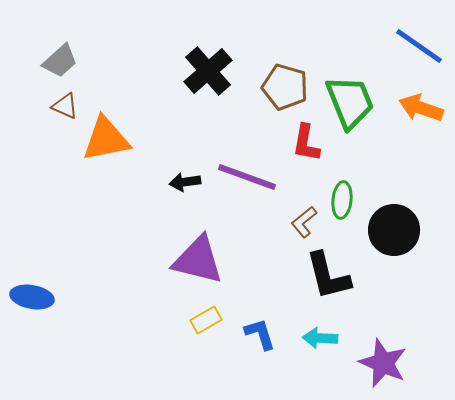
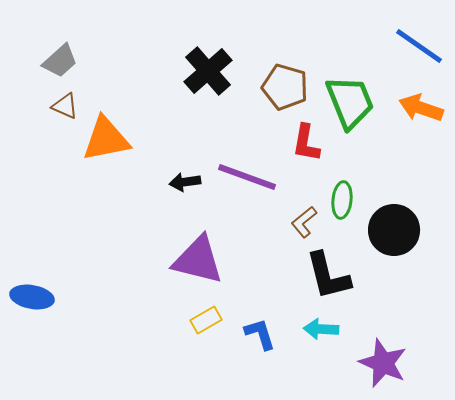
cyan arrow: moved 1 px right, 9 px up
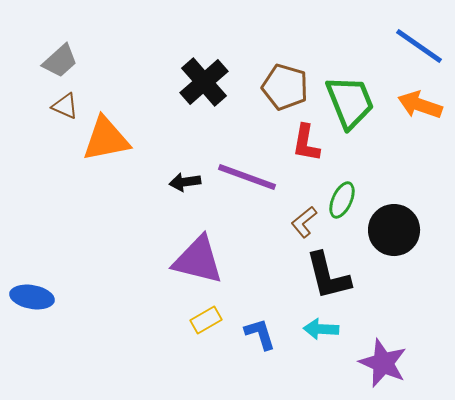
black cross: moved 4 px left, 11 px down
orange arrow: moved 1 px left, 3 px up
green ellipse: rotated 18 degrees clockwise
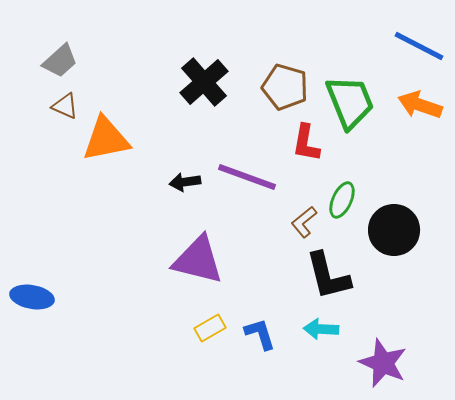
blue line: rotated 8 degrees counterclockwise
yellow rectangle: moved 4 px right, 8 px down
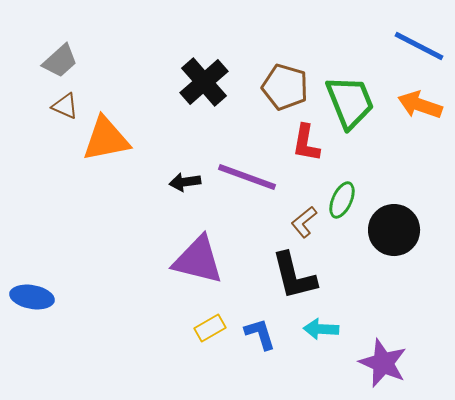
black L-shape: moved 34 px left
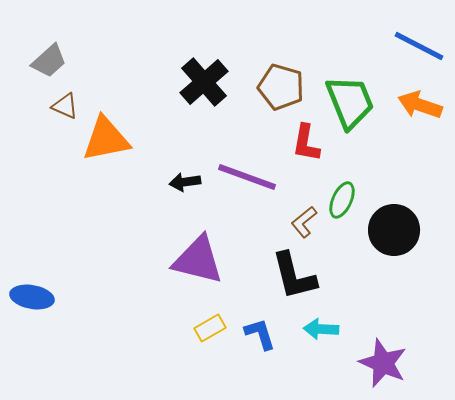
gray trapezoid: moved 11 px left
brown pentagon: moved 4 px left
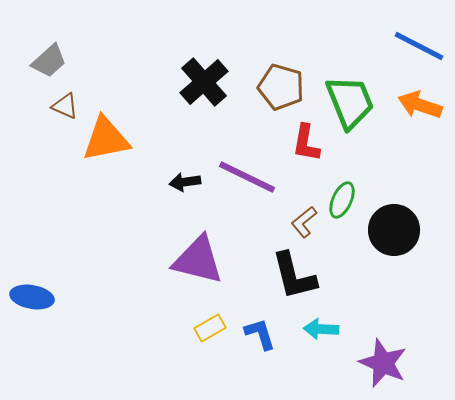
purple line: rotated 6 degrees clockwise
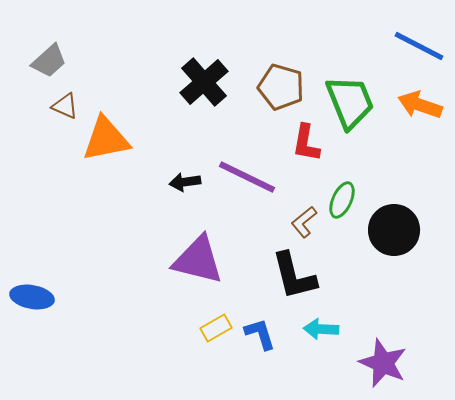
yellow rectangle: moved 6 px right
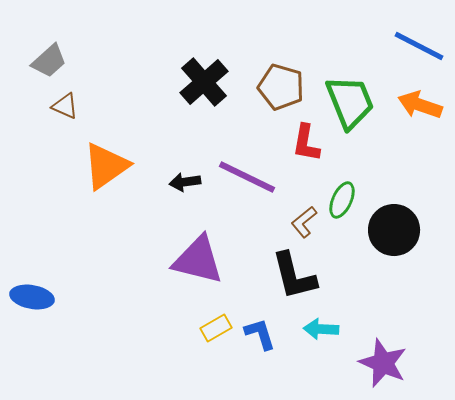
orange triangle: moved 27 px down; rotated 24 degrees counterclockwise
